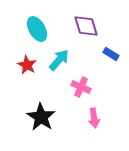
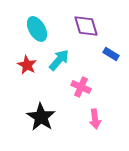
pink arrow: moved 1 px right, 1 px down
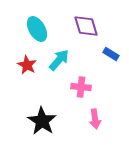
pink cross: rotated 18 degrees counterclockwise
black star: moved 1 px right, 4 px down
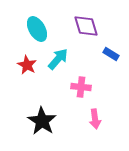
cyan arrow: moved 1 px left, 1 px up
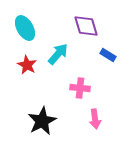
cyan ellipse: moved 12 px left, 1 px up
blue rectangle: moved 3 px left, 1 px down
cyan arrow: moved 5 px up
pink cross: moved 1 px left, 1 px down
black star: rotated 12 degrees clockwise
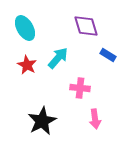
cyan arrow: moved 4 px down
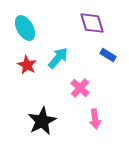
purple diamond: moved 6 px right, 3 px up
pink cross: rotated 36 degrees clockwise
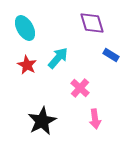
blue rectangle: moved 3 px right
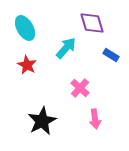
cyan arrow: moved 8 px right, 10 px up
